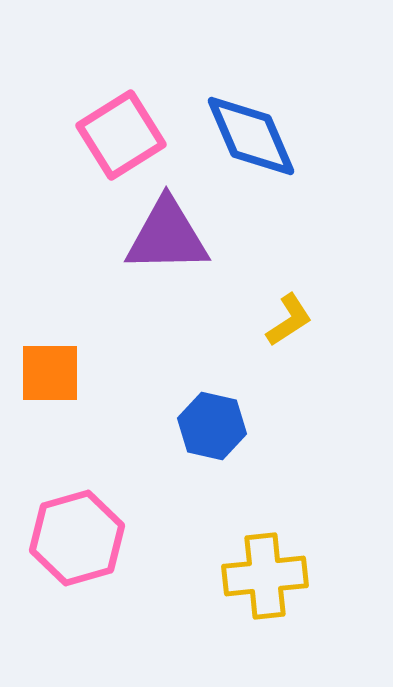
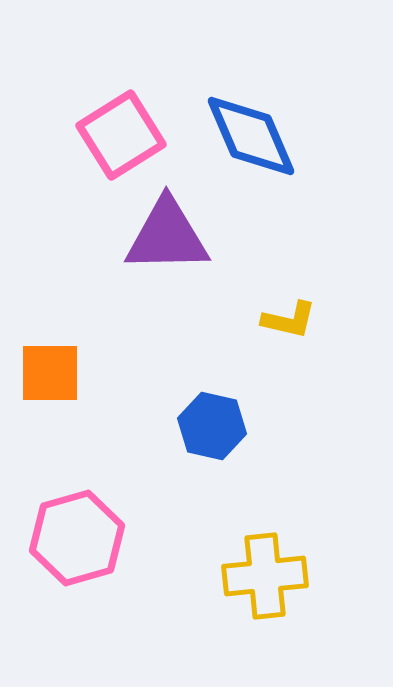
yellow L-shape: rotated 46 degrees clockwise
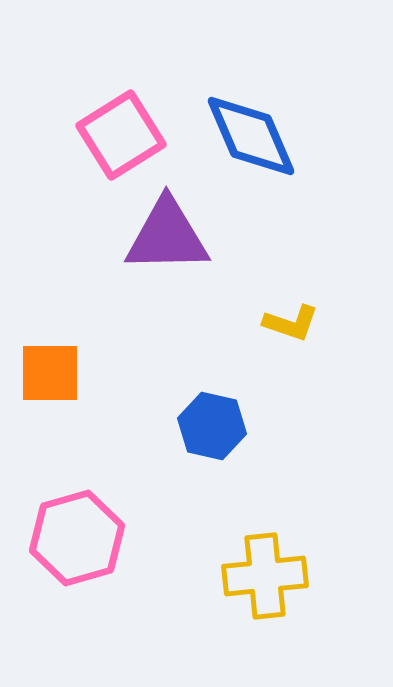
yellow L-shape: moved 2 px right, 3 px down; rotated 6 degrees clockwise
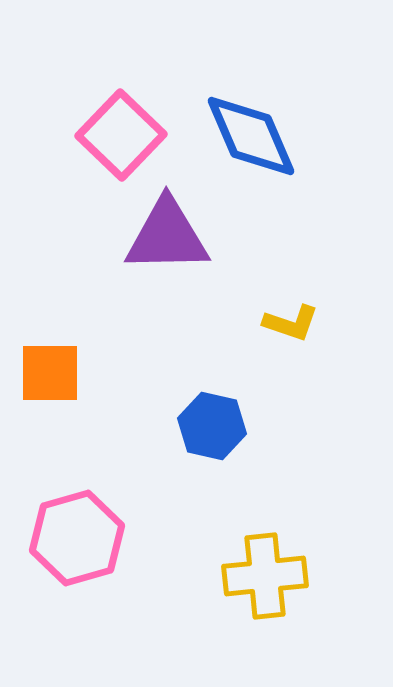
pink square: rotated 14 degrees counterclockwise
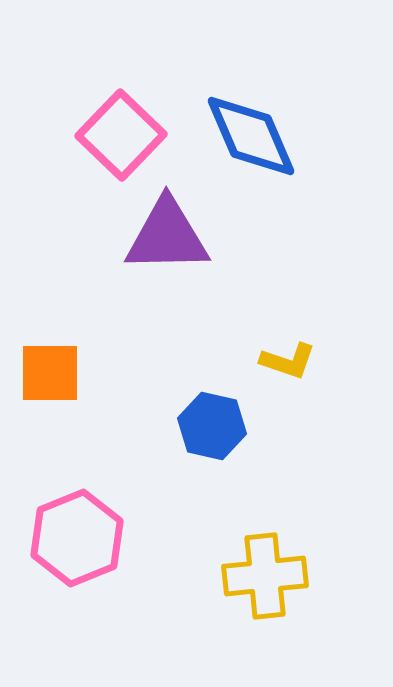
yellow L-shape: moved 3 px left, 38 px down
pink hexagon: rotated 6 degrees counterclockwise
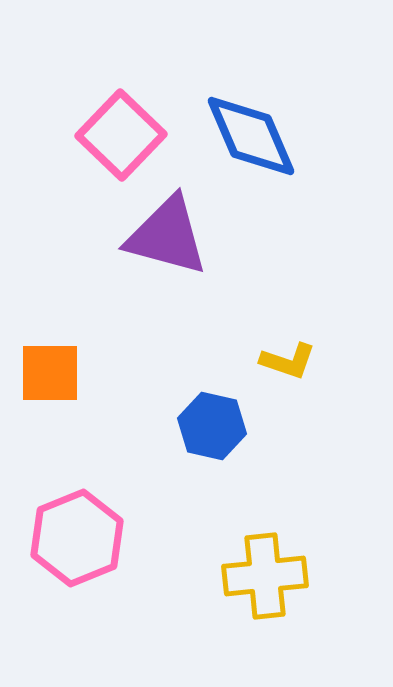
purple triangle: rotated 16 degrees clockwise
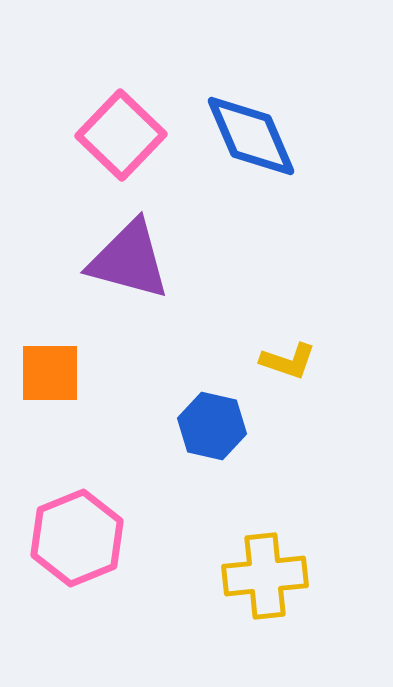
purple triangle: moved 38 px left, 24 px down
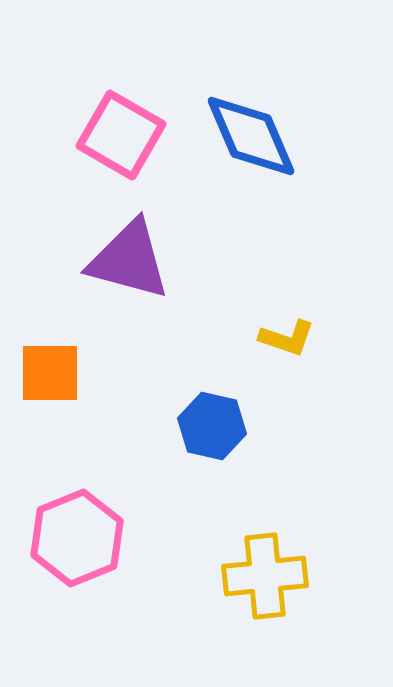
pink square: rotated 14 degrees counterclockwise
yellow L-shape: moved 1 px left, 23 px up
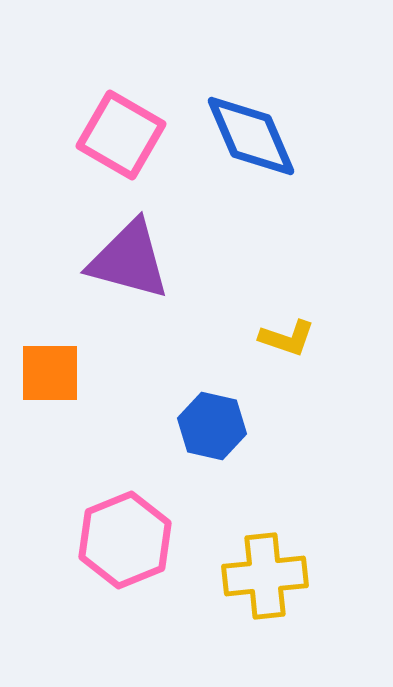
pink hexagon: moved 48 px right, 2 px down
